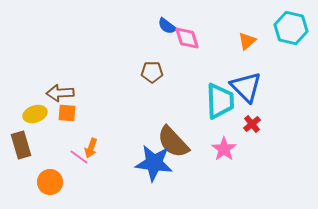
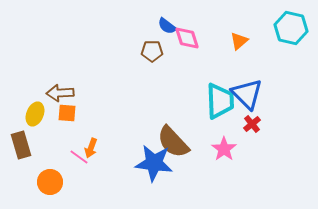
orange triangle: moved 8 px left
brown pentagon: moved 21 px up
blue triangle: moved 1 px right, 7 px down
yellow ellipse: rotated 50 degrees counterclockwise
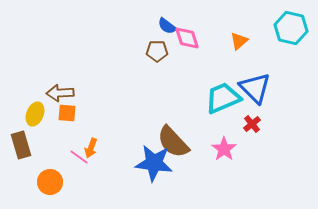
brown pentagon: moved 5 px right
blue triangle: moved 8 px right, 6 px up
cyan trapezoid: moved 3 px right, 3 px up; rotated 111 degrees counterclockwise
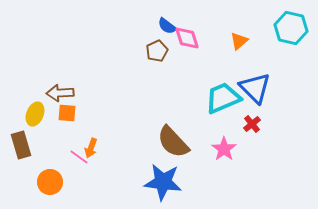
brown pentagon: rotated 25 degrees counterclockwise
blue star: moved 9 px right, 19 px down
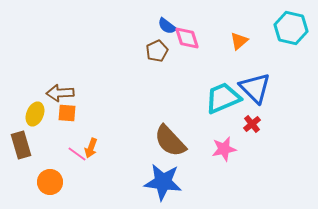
brown semicircle: moved 3 px left, 1 px up
pink star: rotated 25 degrees clockwise
pink line: moved 2 px left, 3 px up
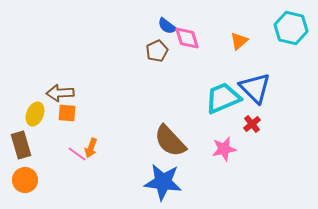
orange circle: moved 25 px left, 2 px up
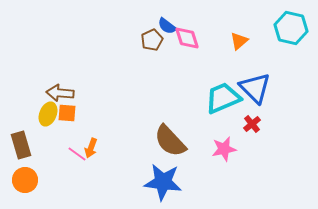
brown pentagon: moved 5 px left, 11 px up
brown arrow: rotated 8 degrees clockwise
yellow ellipse: moved 13 px right
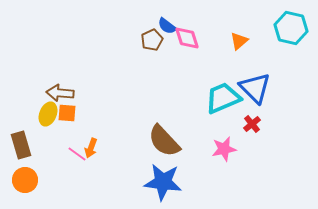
brown semicircle: moved 6 px left
